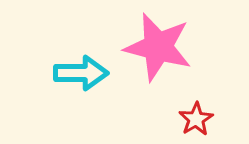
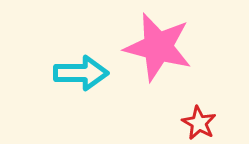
red star: moved 3 px right, 4 px down; rotated 12 degrees counterclockwise
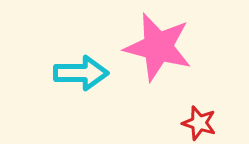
red star: rotated 12 degrees counterclockwise
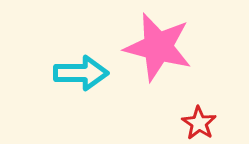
red star: rotated 16 degrees clockwise
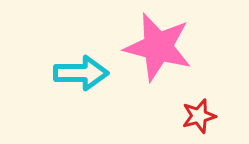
red star: moved 7 px up; rotated 24 degrees clockwise
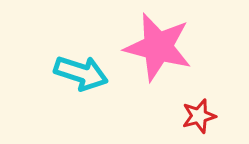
cyan arrow: rotated 18 degrees clockwise
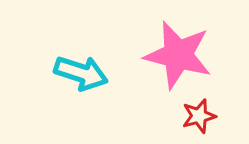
pink star: moved 20 px right, 8 px down
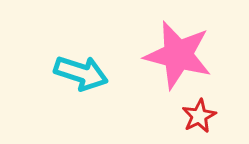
red star: rotated 12 degrees counterclockwise
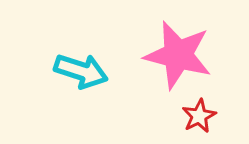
cyan arrow: moved 2 px up
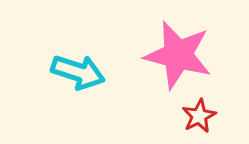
cyan arrow: moved 3 px left, 1 px down
